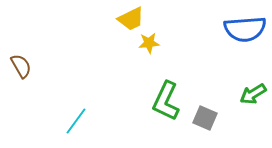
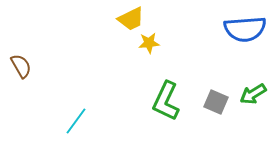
gray square: moved 11 px right, 16 px up
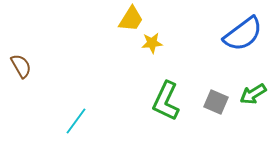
yellow trapezoid: rotated 32 degrees counterclockwise
blue semicircle: moved 2 px left, 5 px down; rotated 33 degrees counterclockwise
yellow star: moved 3 px right
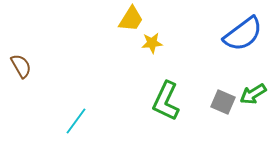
gray square: moved 7 px right
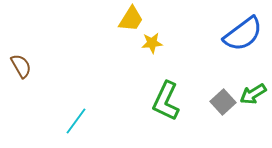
gray square: rotated 25 degrees clockwise
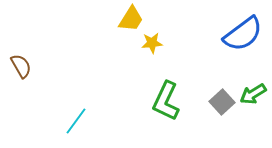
gray square: moved 1 px left
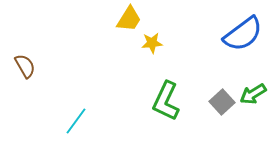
yellow trapezoid: moved 2 px left
brown semicircle: moved 4 px right
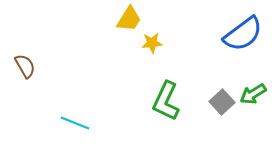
cyan line: moved 1 px left, 2 px down; rotated 76 degrees clockwise
